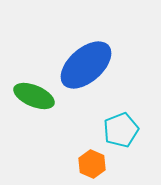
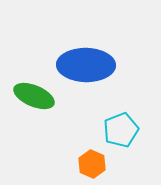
blue ellipse: rotated 42 degrees clockwise
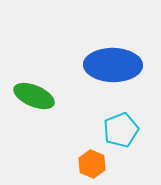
blue ellipse: moved 27 px right
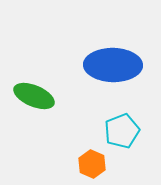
cyan pentagon: moved 1 px right, 1 px down
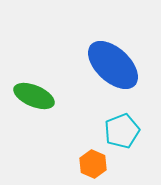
blue ellipse: rotated 42 degrees clockwise
orange hexagon: moved 1 px right
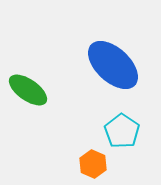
green ellipse: moved 6 px left, 6 px up; rotated 12 degrees clockwise
cyan pentagon: rotated 16 degrees counterclockwise
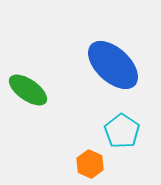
orange hexagon: moved 3 px left
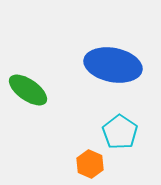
blue ellipse: rotated 32 degrees counterclockwise
cyan pentagon: moved 2 px left, 1 px down
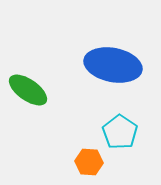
orange hexagon: moved 1 px left, 2 px up; rotated 20 degrees counterclockwise
